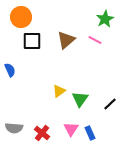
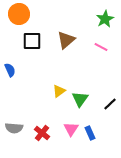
orange circle: moved 2 px left, 3 px up
pink line: moved 6 px right, 7 px down
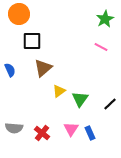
brown triangle: moved 23 px left, 28 px down
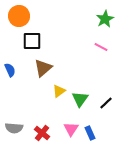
orange circle: moved 2 px down
black line: moved 4 px left, 1 px up
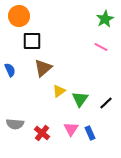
gray semicircle: moved 1 px right, 4 px up
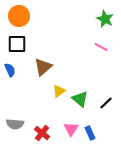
green star: rotated 18 degrees counterclockwise
black square: moved 15 px left, 3 px down
brown triangle: moved 1 px up
green triangle: rotated 24 degrees counterclockwise
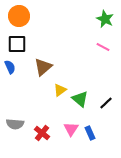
pink line: moved 2 px right
blue semicircle: moved 3 px up
yellow triangle: moved 1 px right, 1 px up
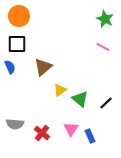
blue rectangle: moved 3 px down
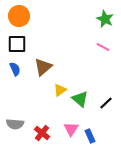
blue semicircle: moved 5 px right, 2 px down
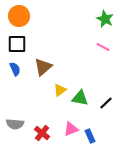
green triangle: moved 1 px up; rotated 30 degrees counterclockwise
pink triangle: rotated 35 degrees clockwise
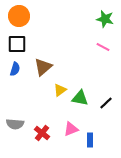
green star: rotated 12 degrees counterclockwise
blue semicircle: rotated 40 degrees clockwise
blue rectangle: moved 4 px down; rotated 24 degrees clockwise
